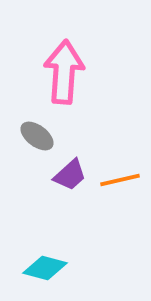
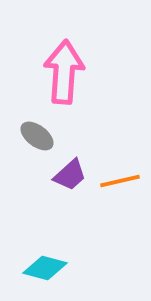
orange line: moved 1 px down
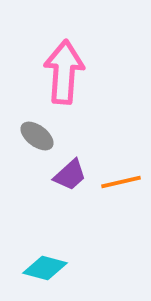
orange line: moved 1 px right, 1 px down
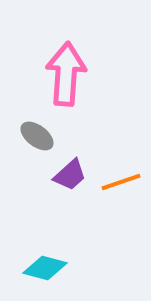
pink arrow: moved 2 px right, 2 px down
orange line: rotated 6 degrees counterclockwise
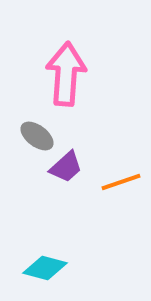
purple trapezoid: moved 4 px left, 8 px up
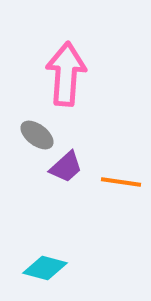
gray ellipse: moved 1 px up
orange line: rotated 27 degrees clockwise
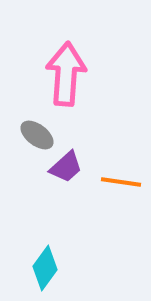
cyan diamond: rotated 69 degrees counterclockwise
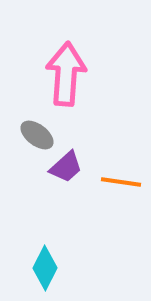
cyan diamond: rotated 9 degrees counterclockwise
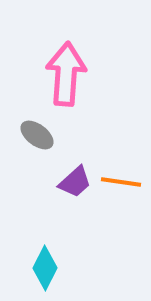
purple trapezoid: moved 9 px right, 15 px down
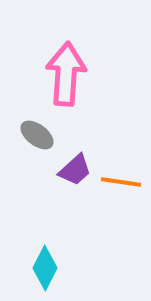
purple trapezoid: moved 12 px up
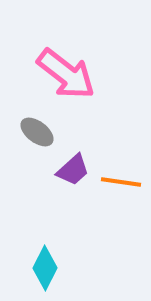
pink arrow: rotated 124 degrees clockwise
gray ellipse: moved 3 px up
purple trapezoid: moved 2 px left
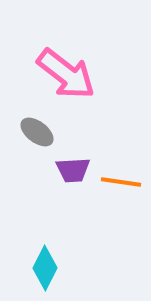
purple trapezoid: rotated 39 degrees clockwise
